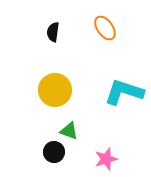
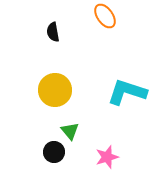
orange ellipse: moved 12 px up
black semicircle: rotated 18 degrees counterclockwise
cyan L-shape: moved 3 px right
green triangle: moved 1 px right; rotated 30 degrees clockwise
pink star: moved 1 px right, 2 px up
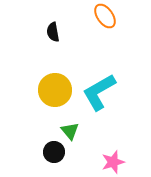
cyan L-shape: moved 28 px left; rotated 48 degrees counterclockwise
pink star: moved 6 px right, 5 px down
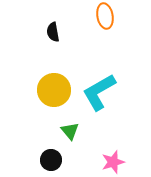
orange ellipse: rotated 25 degrees clockwise
yellow circle: moved 1 px left
black circle: moved 3 px left, 8 px down
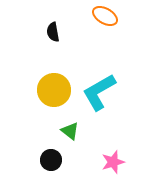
orange ellipse: rotated 50 degrees counterclockwise
green triangle: rotated 12 degrees counterclockwise
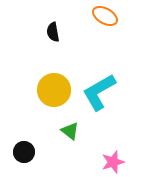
black circle: moved 27 px left, 8 px up
